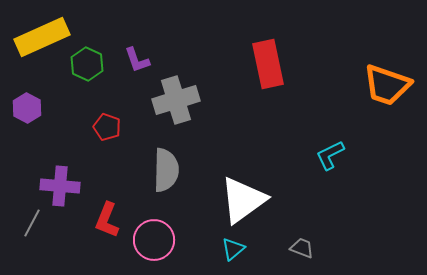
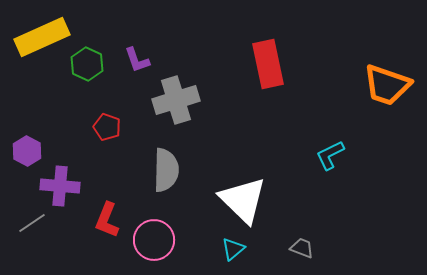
purple hexagon: moved 43 px down
white triangle: rotated 40 degrees counterclockwise
gray line: rotated 28 degrees clockwise
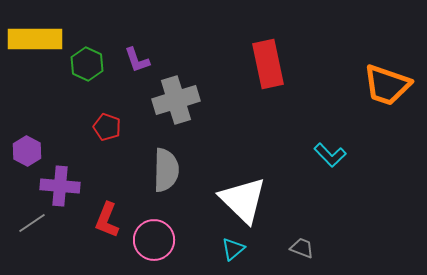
yellow rectangle: moved 7 px left, 2 px down; rotated 24 degrees clockwise
cyan L-shape: rotated 108 degrees counterclockwise
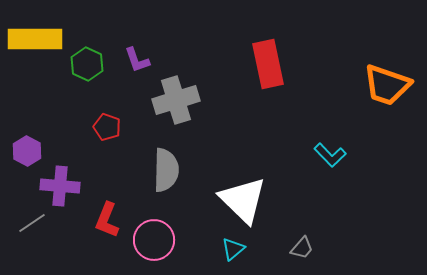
gray trapezoid: rotated 110 degrees clockwise
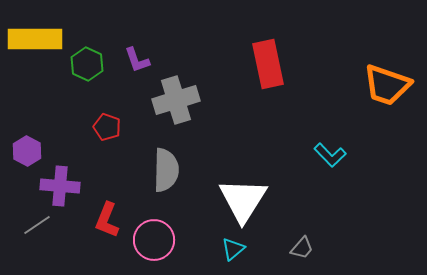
white triangle: rotated 18 degrees clockwise
gray line: moved 5 px right, 2 px down
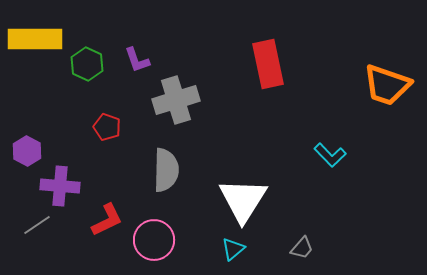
red L-shape: rotated 138 degrees counterclockwise
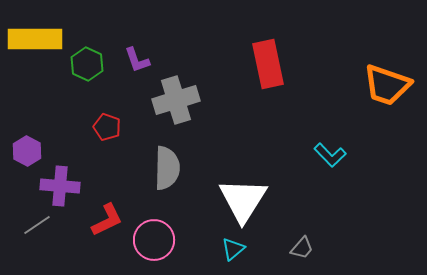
gray semicircle: moved 1 px right, 2 px up
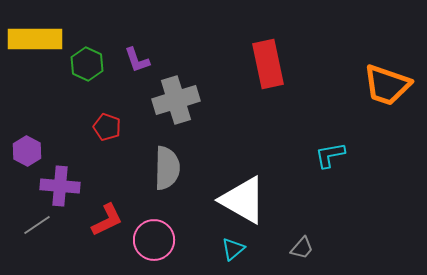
cyan L-shape: rotated 124 degrees clockwise
white triangle: rotated 32 degrees counterclockwise
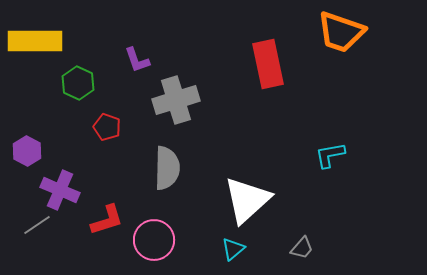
yellow rectangle: moved 2 px down
green hexagon: moved 9 px left, 19 px down
orange trapezoid: moved 46 px left, 53 px up
purple cross: moved 4 px down; rotated 18 degrees clockwise
white triangle: moved 4 px right; rotated 48 degrees clockwise
red L-shape: rotated 9 degrees clockwise
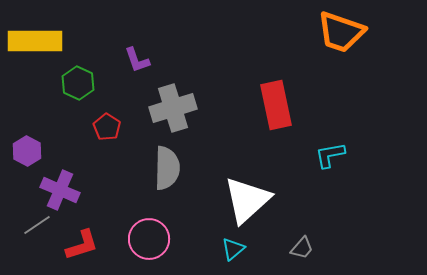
red rectangle: moved 8 px right, 41 px down
gray cross: moved 3 px left, 8 px down
red pentagon: rotated 12 degrees clockwise
red L-shape: moved 25 px left, 25 px down
pink circle: moved 5 px left, 1 px up
